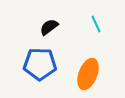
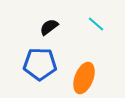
cyan line: rotated 24 degrees counterclockwise
orange ellipse: moved 4 px left, 4 px down
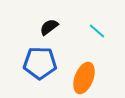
cyan line: moved 1 px right, 7 px down
blue pentagon: moved 1 px up
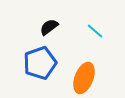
cyan line: moved 2 px left
blue pentagon: rotated 20 degrees counterclockwise
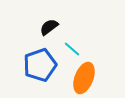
cyan line: moved 23 px left, 18 px down
blue pentagon: moved 2 px down
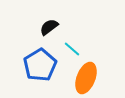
blue pentagon: rotated 12 degrees counterclockwise
orange ellipse: moved 2 px right
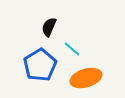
black semicircle: rotated 30 degrees counterclockwise
orange ellipse: rotated 52 degrees clockwise
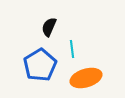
cyan line: rotated 42 degrees clockwise
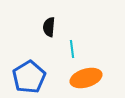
black semicircle: rotated 18 degrees counterclockwise
blue pentagon: moved 11 px left, 12 px down
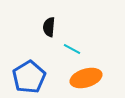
cyan line: rotated 54 degrees counterclockwise
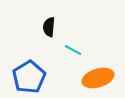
cyan line: moved 1 px right, 1 px down
orange ellipse: moved 12 px right
